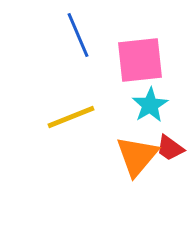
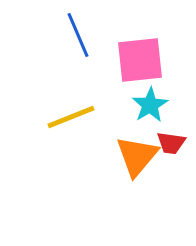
red trapezoid: moved 1 px right, 5 px up; rotated 28 degrees counterclockwise
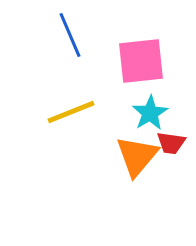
blue line: moved 8 px left
pink square: moved 1 px right, 1 px down
cyan star: moved 8 px down
yellow line: moved 5 px up
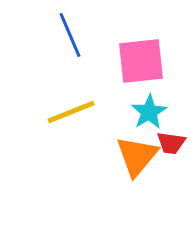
cyan star: moved 1 px left, 1 px up
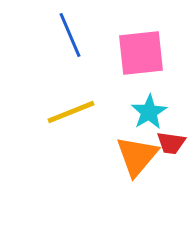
pink square: moved 8 px up
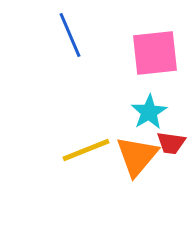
pink square: moved 14 px right
yellow line: moved 15 px right, 38 px down
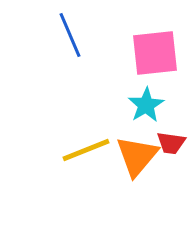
cyan star: moved 3 px left, 7 px up
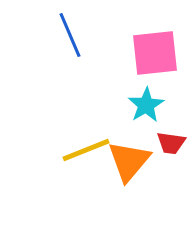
orange triangle: moved 8 px left, 5 px down
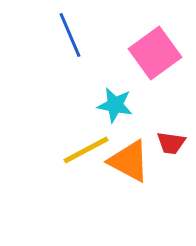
pink square: rotated 30 degrees counterclockwise
cyan star: moved 31 px left; rotated 30 degrees counterclockwise
yellow line: rotated 6 degrees counterclockwise
orange triangle: rotated 42 degrees counterclockwise
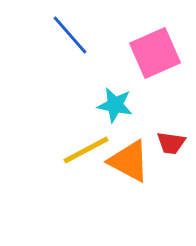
blue line: rotated 18 degrees counterclockwise
pink square: rotated 12 degrees clockwise
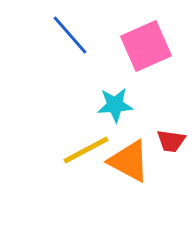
pink square: moved 9 px left, 7 px up
cyan star: rotated 15 degrees counterclockwise
red trapezoid: moved 2 px up
